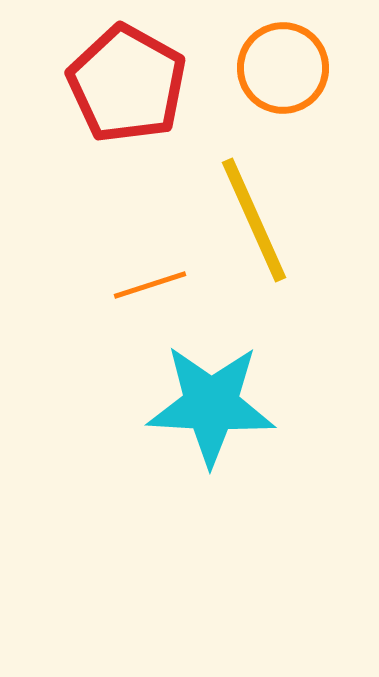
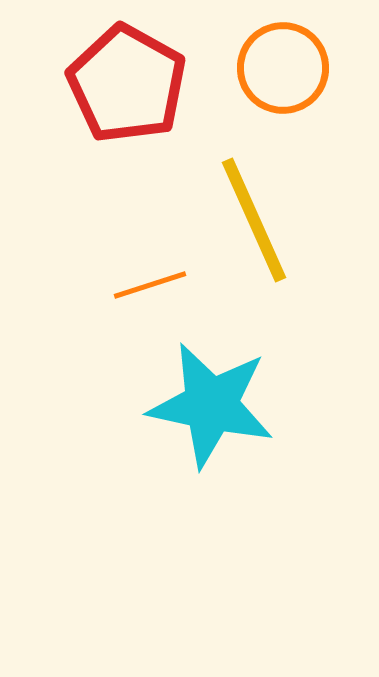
cyan star: rotated 9 degrees clockwise
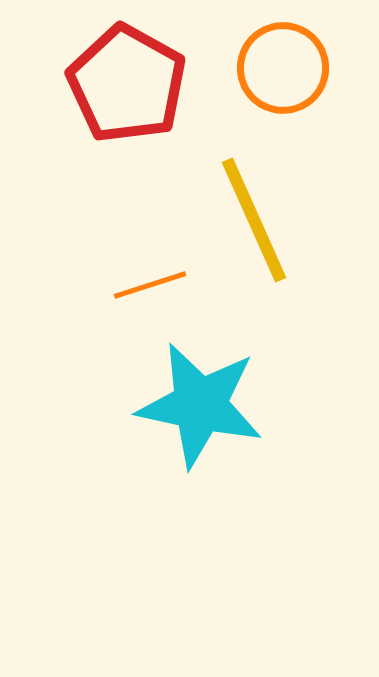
cyan star: moved 11 px left
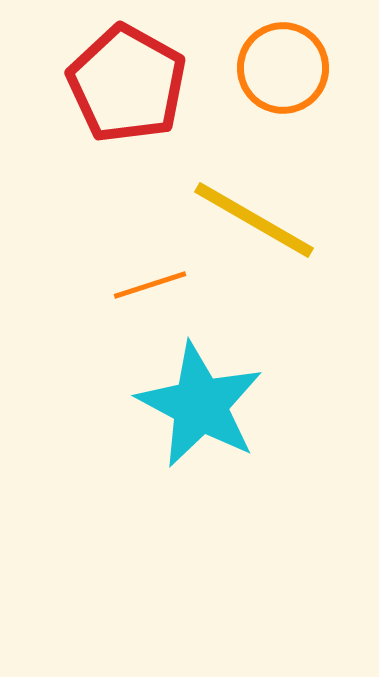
yellow line: rotated 36 degrees counterclockwise
cyan star: rotated 16 degrees clockwise
